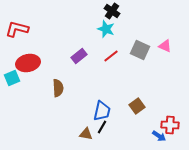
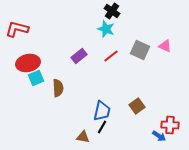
cyan square: moved 24 px right
brown triangle: moved 3 px left, 3 px down
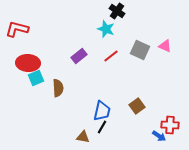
black cross: moved 5 px right
red ellipse: rotated 15 degrees clockwise
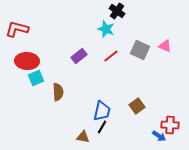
red ellipse: moved 1 px left, 2 px up
brown semicircle: moved 4 px down
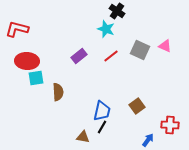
cyan square: rotated 14 degrees clockwise
blue arrow: moved 11 px left, 4 px down; rotated 88 degrees counterclockwise
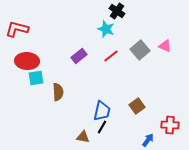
gray square: rotated 24 degrees clockwise
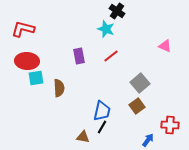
red L-shape: moved 6 px right
gray square: moved 33 px down
purple rectangle: rotated 63 degrees counterclockwise
brown semicircle: moved 1 px right, 4 px up
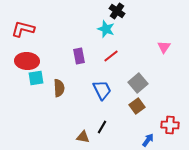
pink triangle: moved 1 px left, 1 px down; rotated 40 degrees clockwise
gray square: moved 2 px left
blue trapezoid: moved 21 px up; rotated 40 degrees counterclockwise
